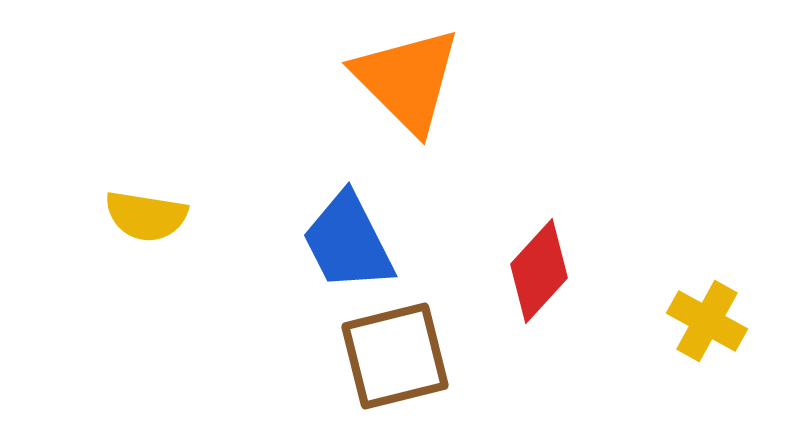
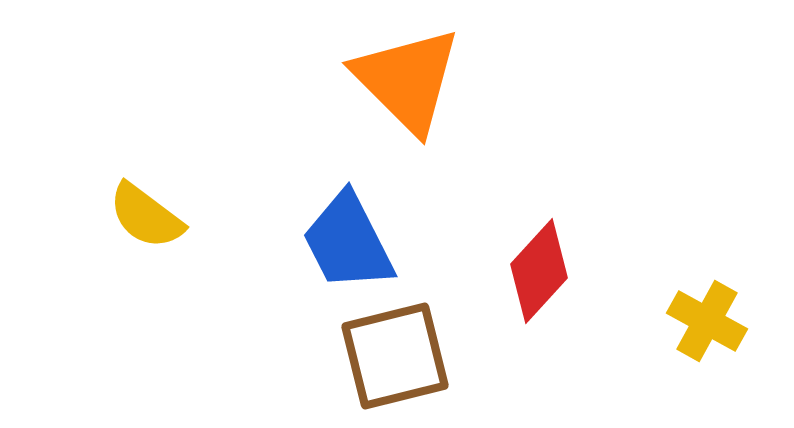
yellow semicircle: rotated 28 degrees clockwise
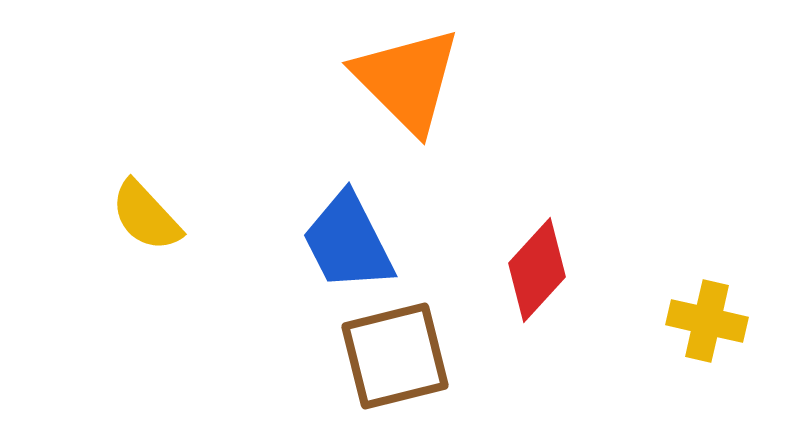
yellow semicircle: rotated 10 degrees clockwise
red diamond: moved 2 px left, 1 px up
yellow cross: rotated 16 degrees counterclockwise
